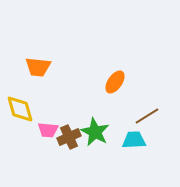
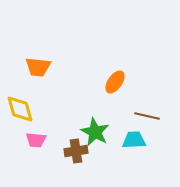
brown line: rotated 45 degrees clockwise
pink trapezoid: moved 12 px left, 10 px down
brown cross: moved 7 px right, 14 px down; rotated 15 degrees clockwise
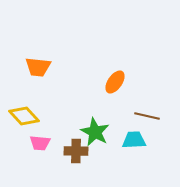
yellow diamond: moved 4 px right, 7 px down; rotated 28 degrees counterclockwise
pink trapezoid: moved 4 px right, 3 px down
brown cross: rotated 10 degrees clockwise
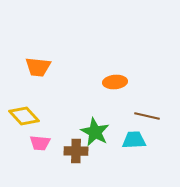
orange ellipse: rotated 50 degrees clockwise
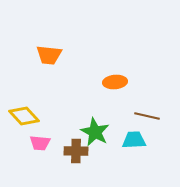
orange trapezoid: moved 11 px right, 12 px up
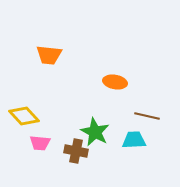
orange ellipse: rotated 15 degrees clockwise
brown cross: rotated 10 degrees clockwise
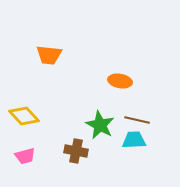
orange ellipse: moved 5 px right, 1 px up
brown line: moved 10 px left, 4 px down
green star: moved 5 px right, 7 px up
pink trapezoid: moved 15 px left, 13 px down; rotated 20 degrees counterclockwise
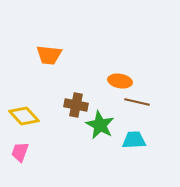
brown line: moved 18 px up
brown cross: moved 46 px up
pink trapezoid: moved 5 px left, 4 px up; rotated 125 degrees clockwise
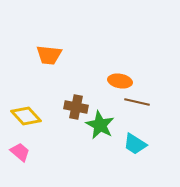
brown cross: moved 2 px down
yellow diamond: moved 2 px right
cyan trapezoid: moved 1 px right, 4 px down; rotated 145 degrees counterclockwise
pink trapezoid: rotated 110 degrees clockwise
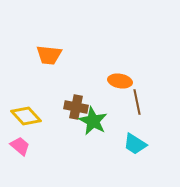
brown line: rotated 65 degrees clockwise
green star: moved 7 px left, 4 px up
pink trapezoid: moved 6 px up
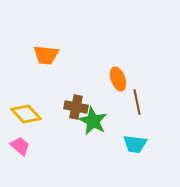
orange trapezoid: moved 3 px left
orange ellipse: moved 2 px left, 2 px up; rotated 60 degrees clockwise
yellow diamond: moved 2 px up
cyan trapezoid: rotated 25 degrees counterclockwise
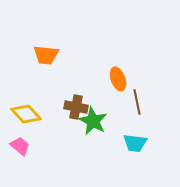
cyan trapezoid: moved 1 px up
